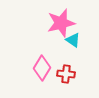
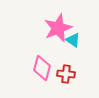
pink star: moved 3 px left, 5 px down; rotated 8 degrees counterclockwise
pink diamond: rotated 15 degrees counterclockwise
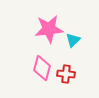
pink star: moved 9 px left, 1 px down; rotated 16 degrees clockwise
cyan triangle: rotated 42 degrees clockwise
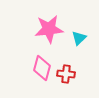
cyan triangle: moved 6 px right, 2 px up
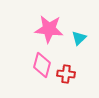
pink star: rotated 12 degrees clockwise
pink diamond: moved 3 px up
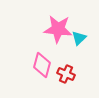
pink star: moved 9 px right
red cross: rotated 18 degrees clockwise
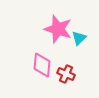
pink star: rotated 12 degrees clockwise
pink diamond: rotated 10 degrees counterclockwise
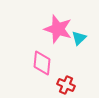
pink diamond: moved 2 px up
red cross: moved 11 px down
